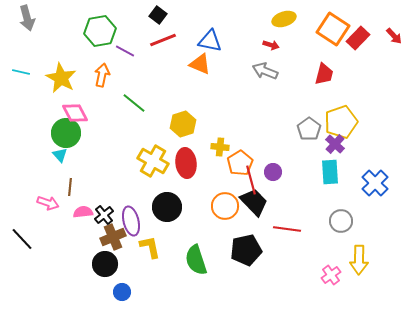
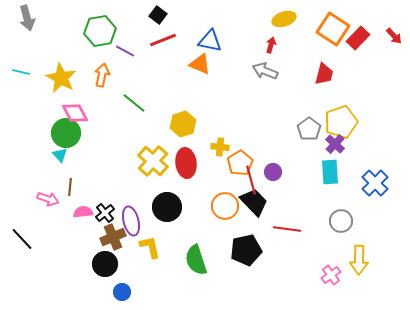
red arrow at (271, 45): rotated 91 degrees counterclockwise
yellow cross at (153, 161): rotated 12 degrees clockwise
pink arrow at (48, 203): moved 4 px up
black cross at (104, 215): moved 1 px right, 2 px up
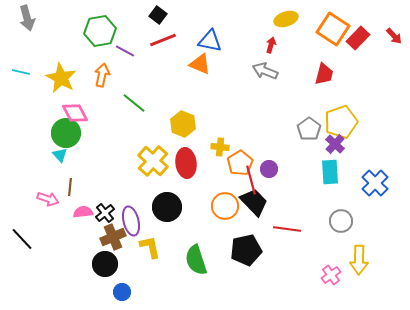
yellow ellipse at (284, 19): moved 2 px right
yellow hexagon at (183, 124): rotated 20 degrees counterclockwise
purple circle at (273, 172): moved 4 px left, 3 px up
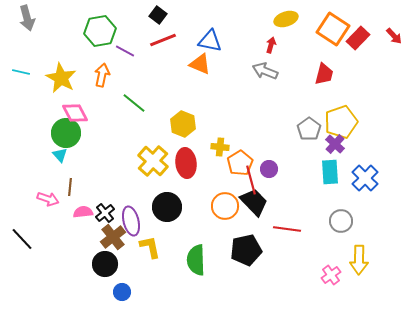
blue cross at (375, 183): moved 10 px left, 5 px up
brown cross at (113, 237): rotated 15 degrees counterclockwise
green semicircle at (196, 260): rotated 16 degrees clockwise
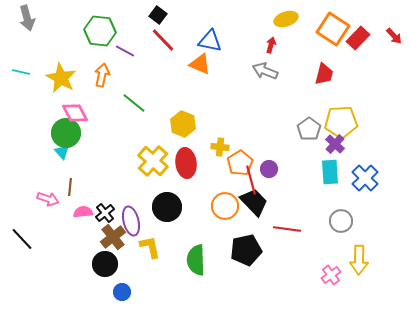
green hexagon at (100, 31): rotated 16 degrees clockwise
red line at (163, 40): rotated 68 degrees clockwise
yellow pentagon at (341, 122): rotated 16 degrees clockwise
cyan triangle at (60, 155): moved 2 px right, 3 px up
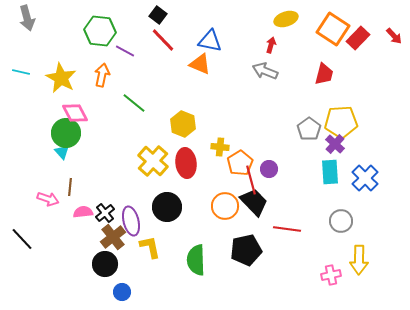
pink cross at (331, 275): rotated 24 degrees clockwise
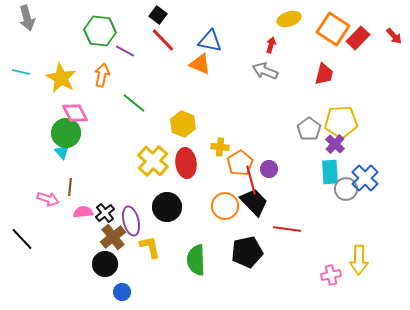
yellow ellipse at (286, 19): moved 3 px right
gray circle at (341, 221): moved 5 px right, 32 px up
black pentagon at (246, 250): moved 1 px right, 2 px down
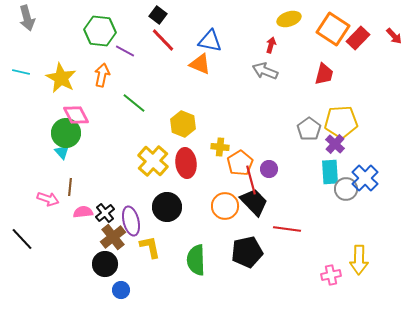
pink diamond at (75, 113): moved 1 px right, 2 px down
blue circle at (122, 292): moved 1 px left, 2 px up
